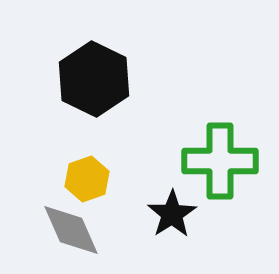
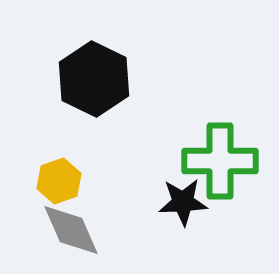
yellow hexagon: moved 28 px left, 2 px down
black star: moved 11 px right, 12 px up; rotated 30 degrees clockwise
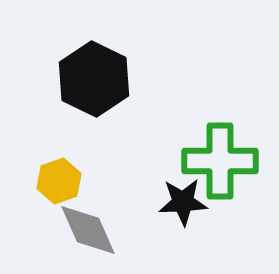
gray diamond: moved 17 px right
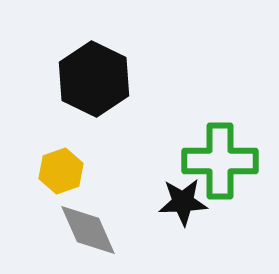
yellow hexagon: moved 2 px right, 10 px up
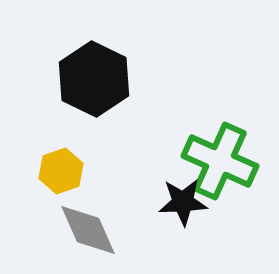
green cross: rotated 24 degrees clockwise
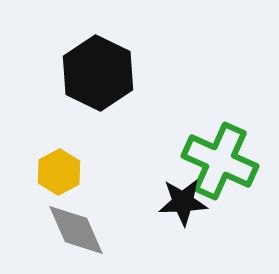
black hexagon: moved 4 px right, 6 px up
yellow hexagon: moved 2 px left, 1 px down; rotated 9 degrees counterclockwise
gray diamond: moved 12 px left
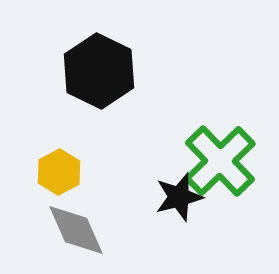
black hexagon: moved 1 px right, 2 px up
green cross: rotated 22 degrees clockwise
black star: moved 4 px left, 5 px up; rotated 12 degrees counterclockwise
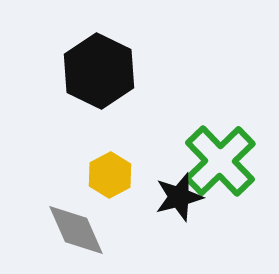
yellow hexagon: moved 51 px right, 3 px down
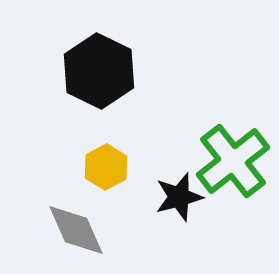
green cross: moved 13 px right; rotated 6 degrees clockwise
yellow hexagon: moved 4 px left, 8 px up
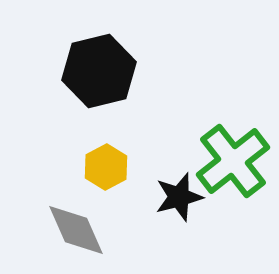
black hexagon: rotated 20 degrees clockwise
